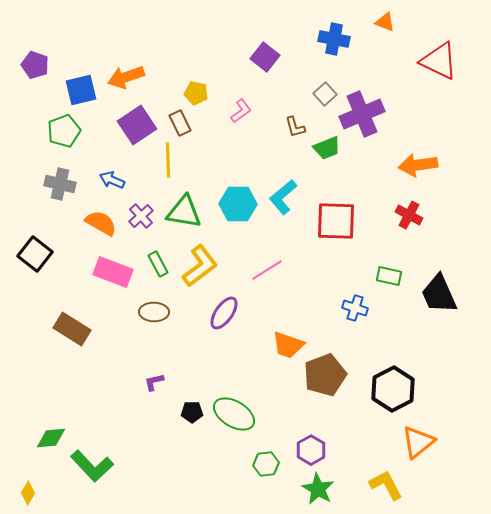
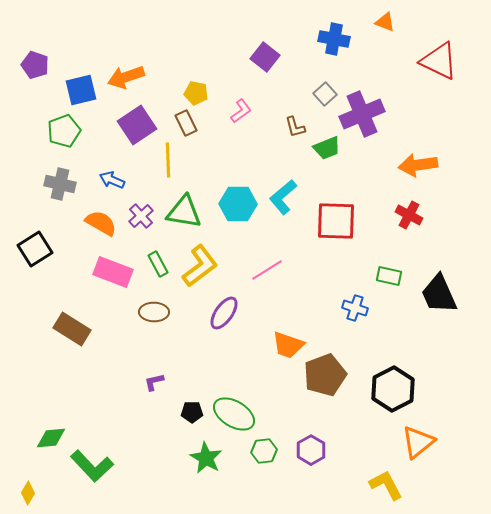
brown rectangle at (180, 123): moved 6 px right
black square at (35, 254): moved 5 px up; rotated 20 degrees clockwise
green hexagon at (266, 464): moved 2 px left, 13 px up
green star at (318, 489): moved 112 px left, 31 px up
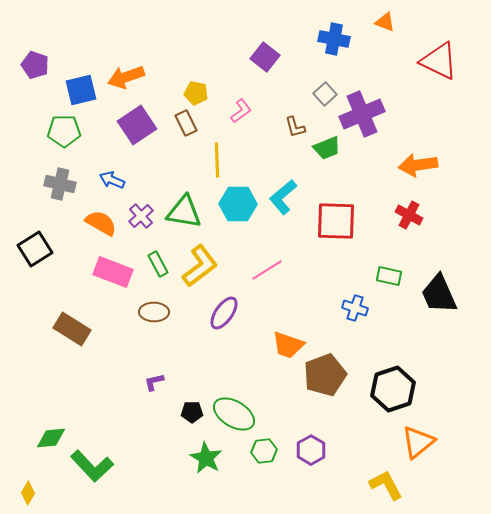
green pentagon at (64, 131): rotated 20 degrees clockwise
yellow line at (168, 160): moved 49 px right
black hexagon at (393, 389): rotated 9 degrees clockwise
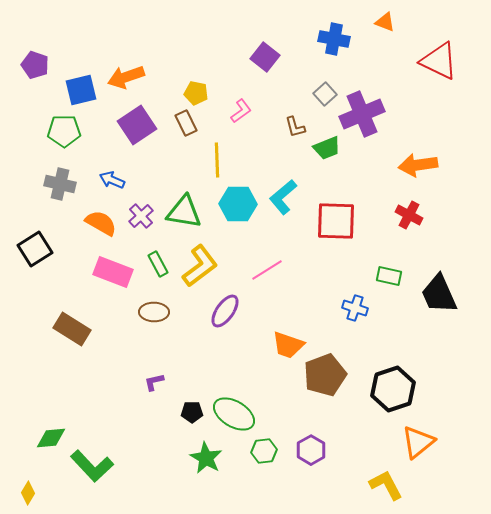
purple ellipse at (224, 313): moved 1 px right, 2 px up
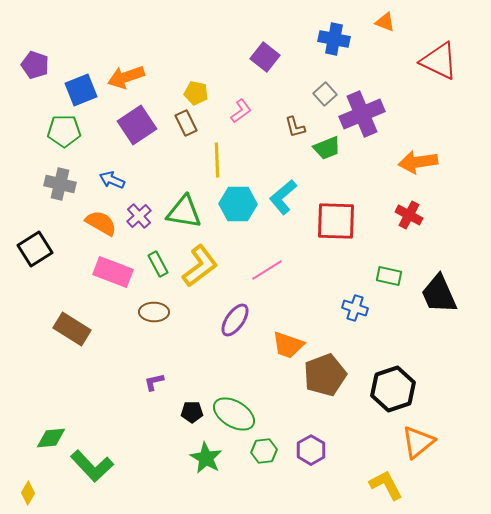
blue square at (81, 90): rotated 8 degrees counterclockwise
orange arrow at (418, 165): moved 3 px up
purple cross at (141, 216): moved 2 px left
purple ellipse at (225, 311): moved 10 px right, 9 px down
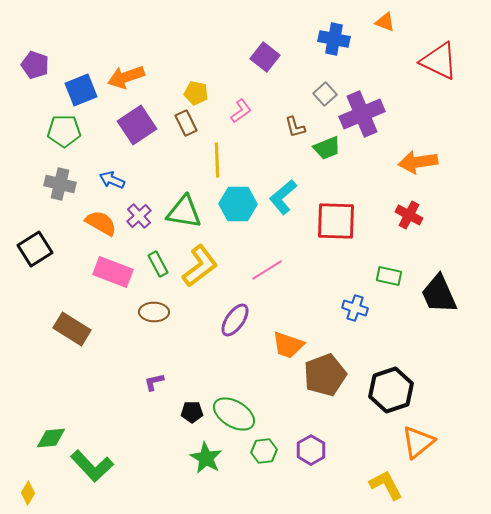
black hexagon at (393, 389): moved 2 px left, 1 px down
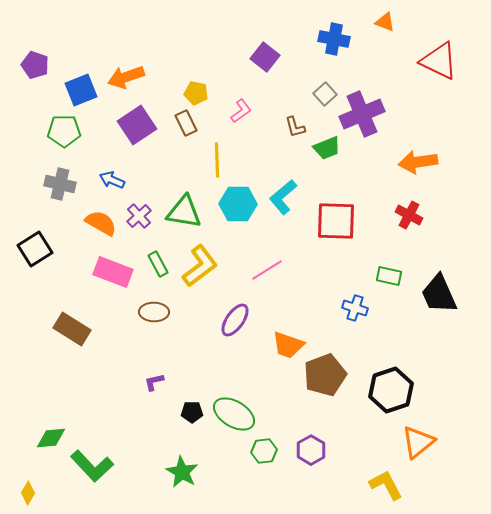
green star at (206, 458): moved 24 px left, 14 px down
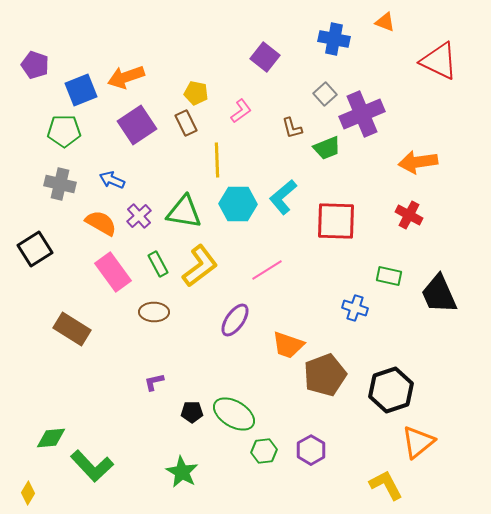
brown L-shape at (295, 127): moved 3 px left, 1 px down
pink rectangle at (113, 272): rotated 33 degrees clockwise
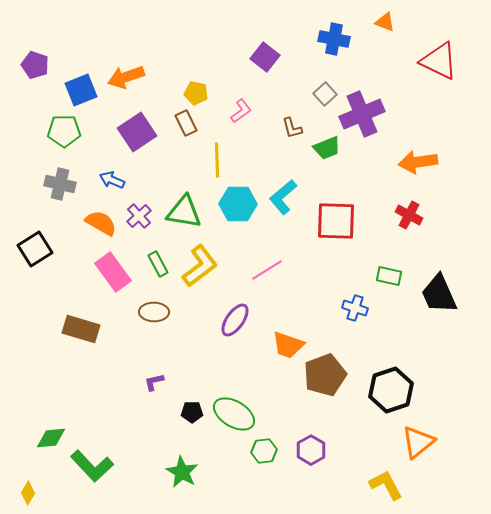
purple square at (137, 125): moved 7 px down
brown rectangle at (72, 329): moved 9 px right; rotated 15 degrees counterclockwise
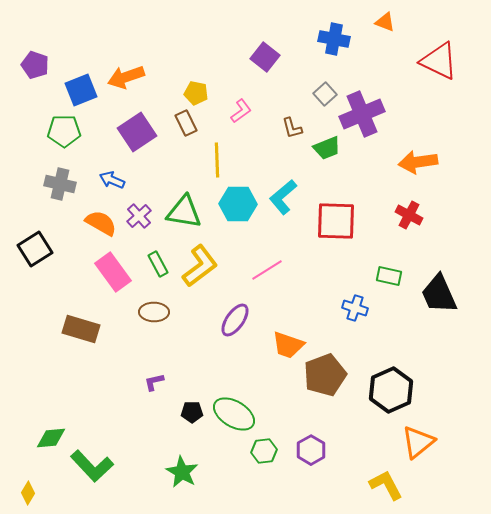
black hexagon at (391, 390): rotated 6 degrees counterclockwise
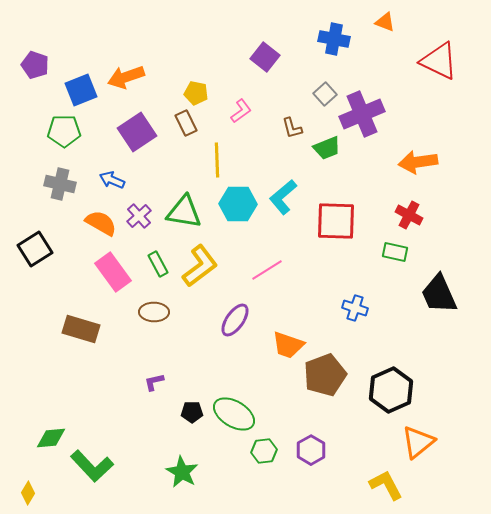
green rectangle at (389, 276): moved 6 px right, 24 px up
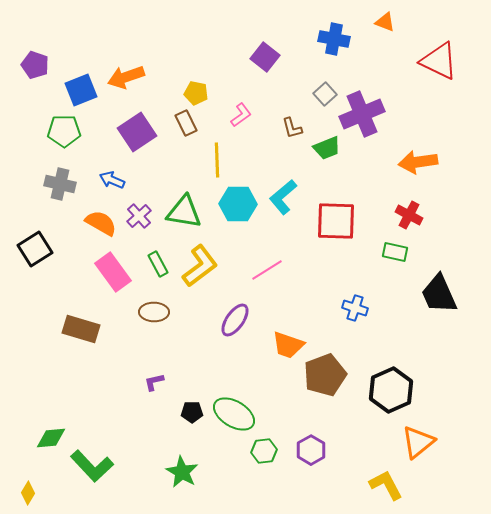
pink L-shape at (241, 111): moved 4 px down
